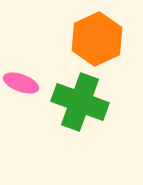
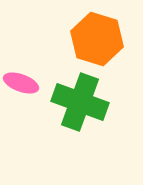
orange hexagon: rotated 18 degrees counterclockwise
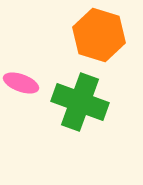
orange hexagon: moved 2 px right, 4 px up
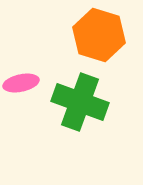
pink ellipse: rotated 32 degrees counterclockwise
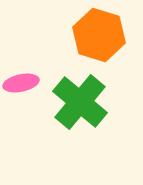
green cross: rotated 20 degrees clockwise
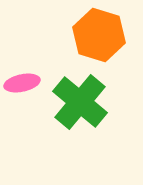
pink ellipse: moved 1 px right
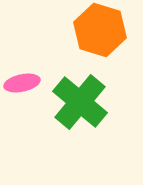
orange hexagon: moved 1 px right, 5 px up
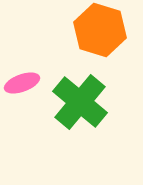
pink ellipse: rotated 8 degrees counterclockwise
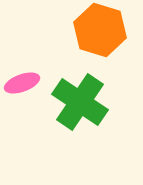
green cross: rotated 6 degrees counterclockwise
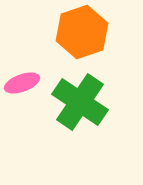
orange hexagon: moved 18 px left, 2 px down; rotated 24 degrees clockwise
